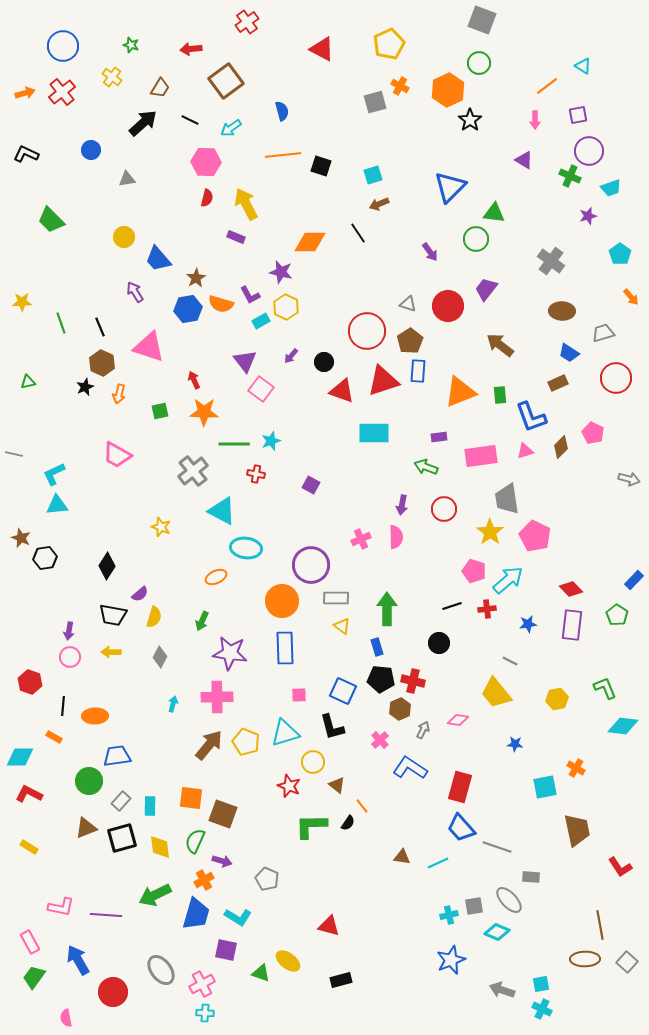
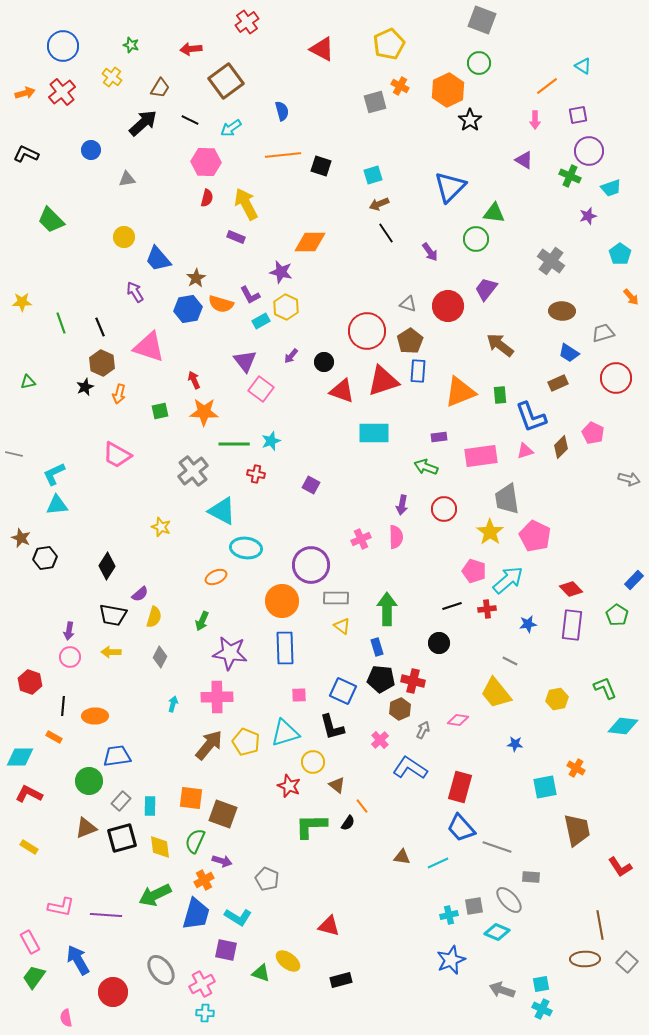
black line at (358, 233): moved 28 px right
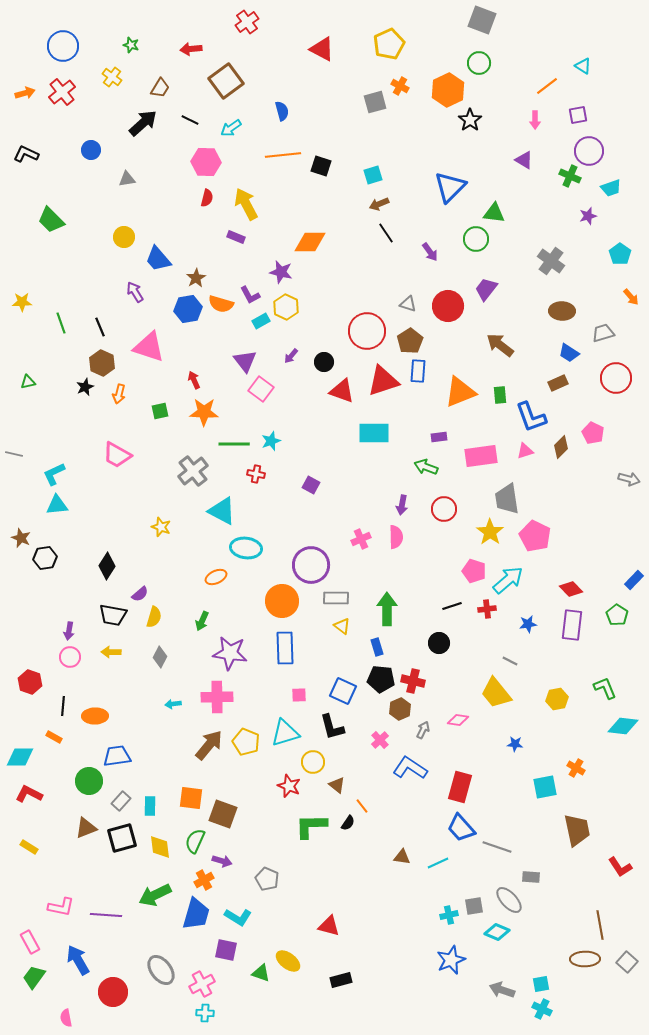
cyan arrow at (173, 704): rotated 112 degrees counterclockwise
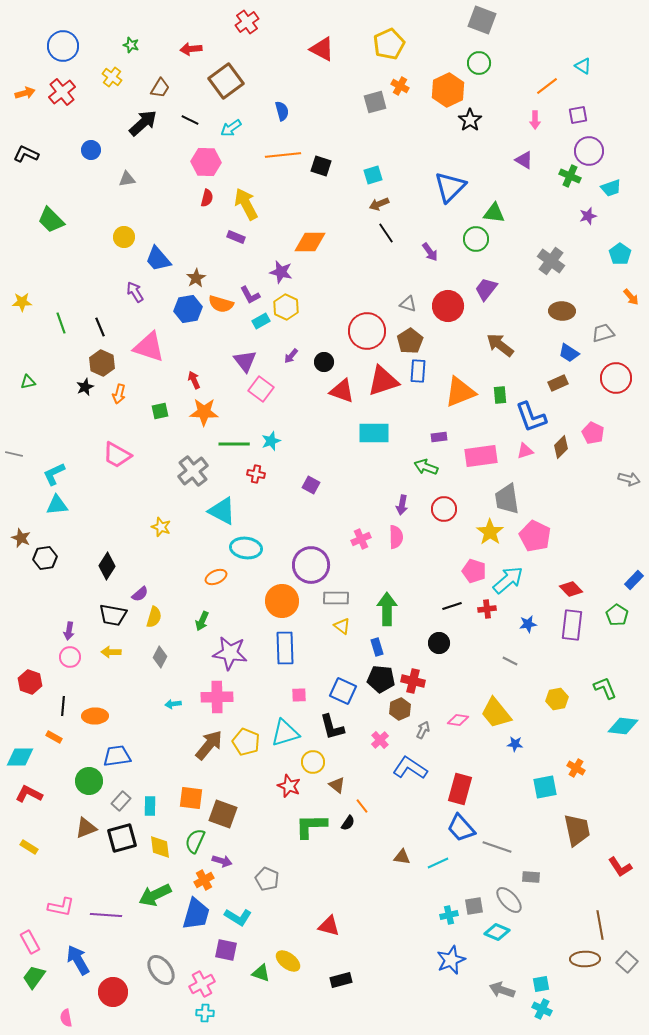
yellow trapezoid at (496, 693): moved 20 px down
red rectangle at (460, 787): moved 2 px down
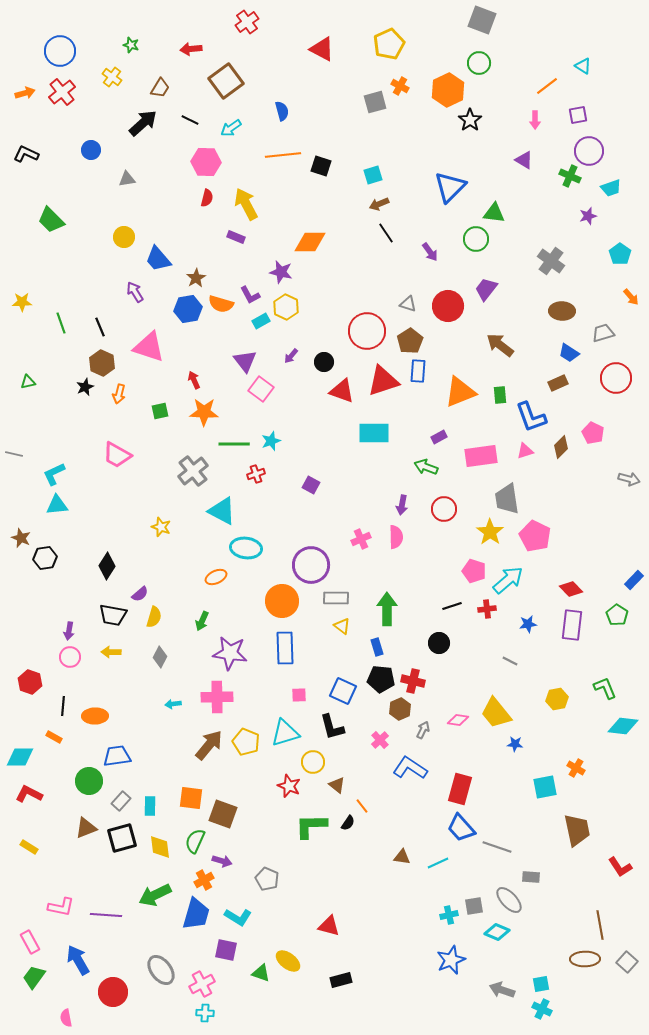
blue circle at (63, 46): moved 3 px left, 5 px down
purple rectangle at (439, 437): rotated 21 degrees counterclockwise
red cross at (256, 474): rotated 30 degrees counterclockwise
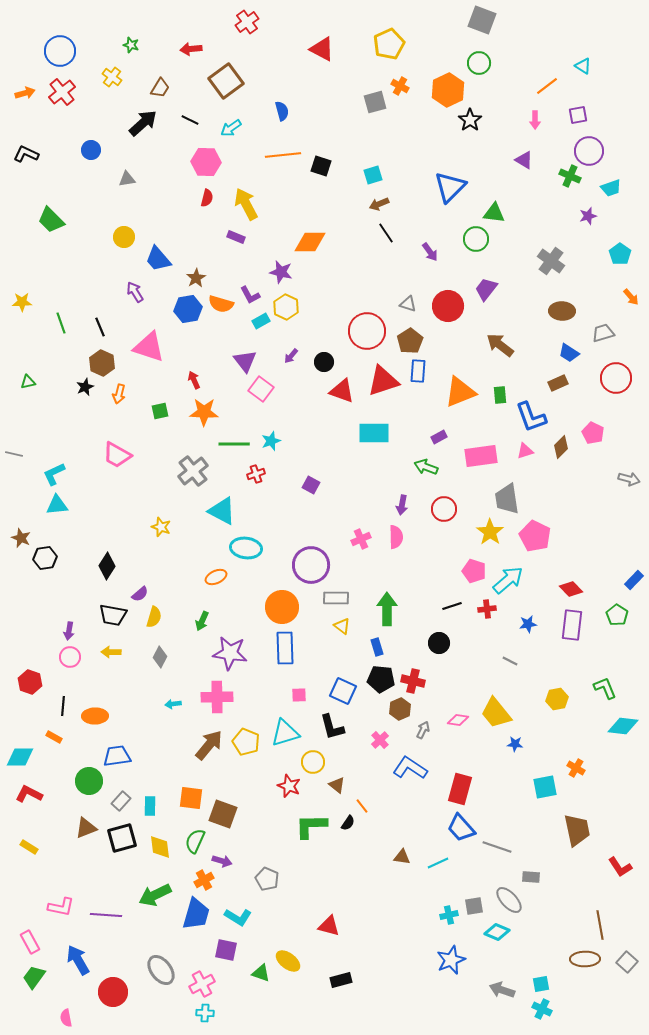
orange circle at (282, 601): moved 6 px down
